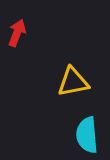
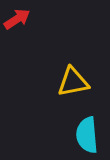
red arrow: moved 14 px up; rotated 36 degrees clockwise
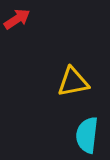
cyan semicircle: rotated 12 degrees clockwise
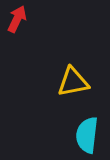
red arrow: rotated 32 degrees counterclockwise
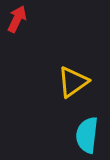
yellow triangle: rotated 24 degrees counterclockwise
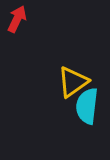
cyan semicircle: moved 29 px up
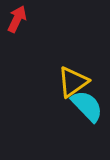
cyan semicircle: rotated 129 degrees clockwise
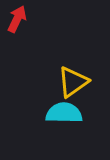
cyan semicircle: moved 23 px left, 7 px down; rotated 45 degrees counterclockwise
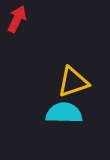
yellow triangle: rotated 16 degrees clockwise
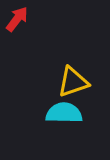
red arrow: rotated 12 degrees clockwise
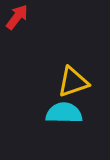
red arrow: moved 2 px up
